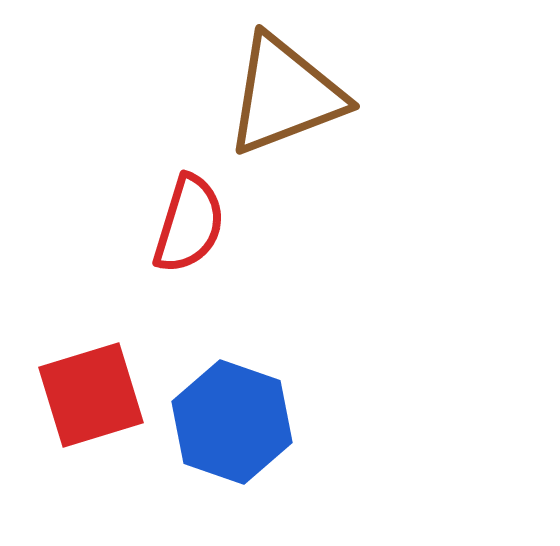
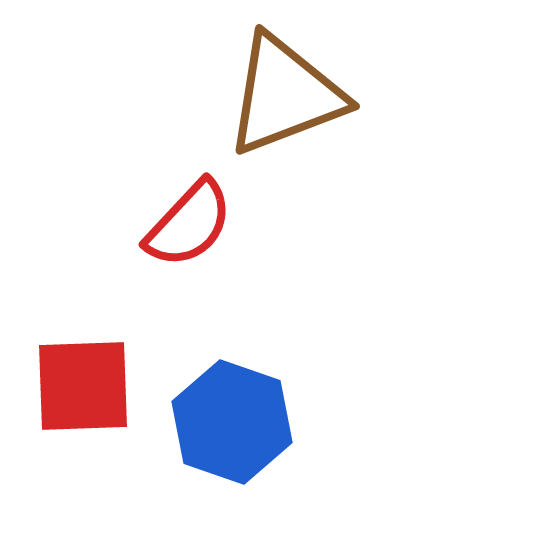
red semicircle: rotated 26 degrees clockwise
red square: moved 8 px left, 9 px up; rotated 15 degrees clockwise
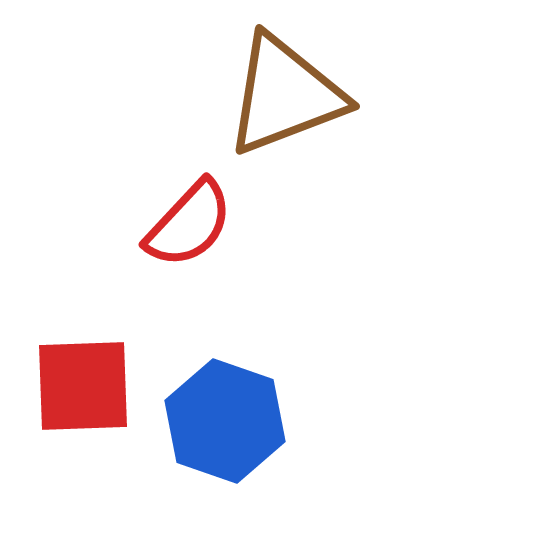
blue hexagon: moved 7 px left, 1 px up
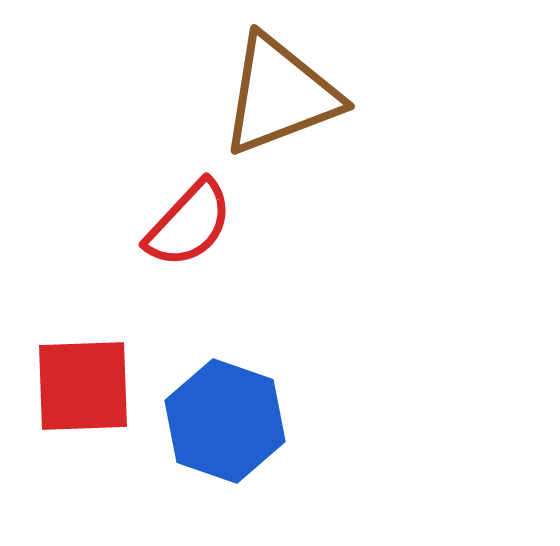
brown triangle: moved 5 px left
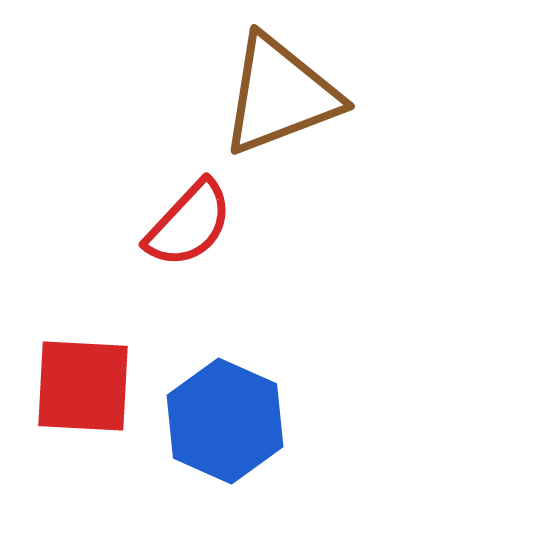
red square: rotated 5 degrees clockwise
blue hexagon: rotated 5 degrees clockwise
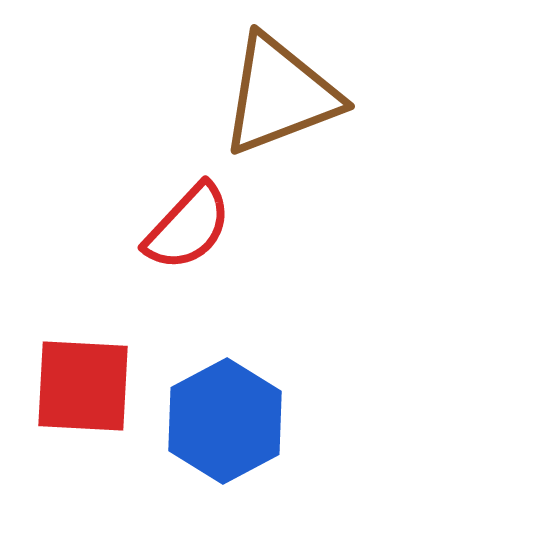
red semicircle: moved 1 px left, 3 px down
blue hexagon: rotated 8 degrees clockwise
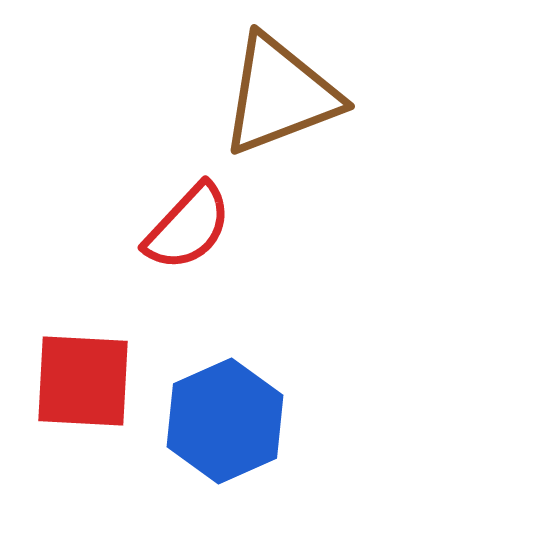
red square: moved 5 px up
blue hexagon: rotated 4 degrees clockwise
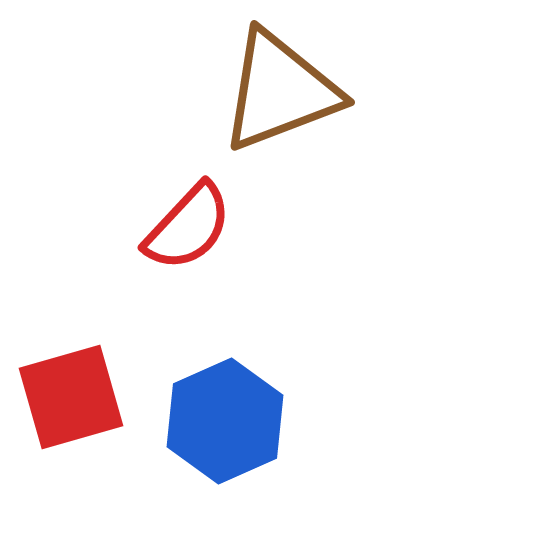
brown triangle: moved 4 px up
red square: moved 12 px left, 16 px down; rotated 19 degrees counterclockwise
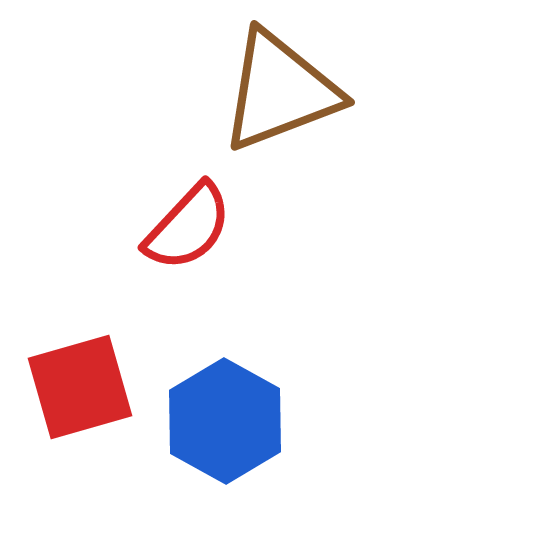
red square: moved 9 px right, 10 px up
blue hexagon: rotated 7 degrees counterclockwise
